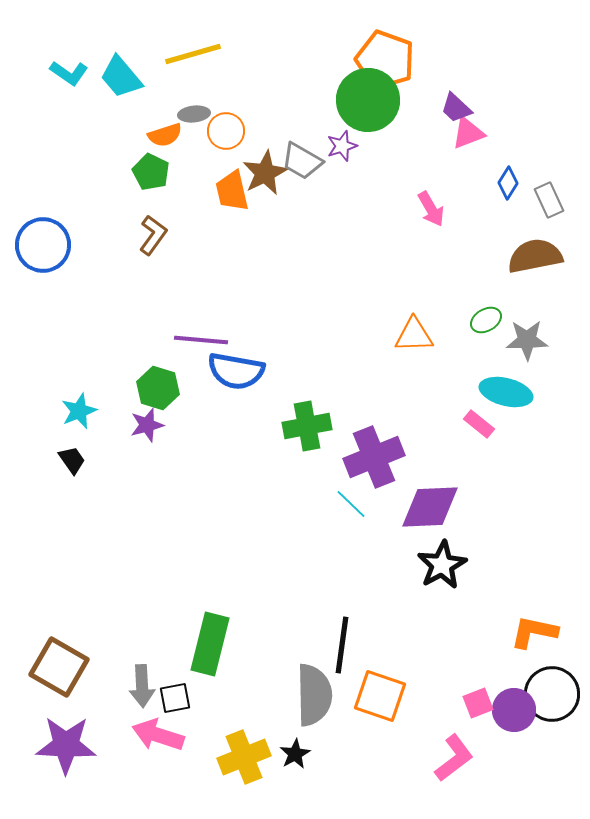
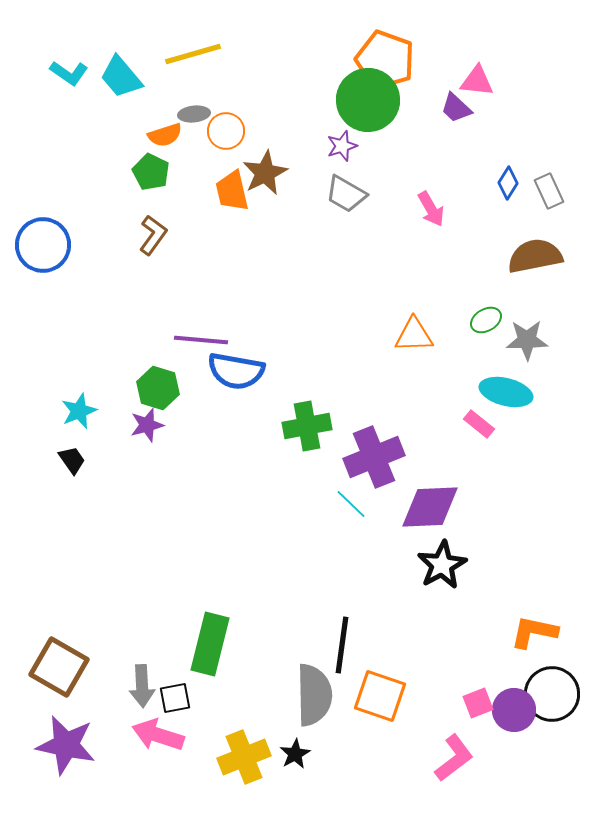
pink triangle at (468, 133): moved 9 px right, 52 px up; rotated 27 degrees clockwise
gray trapezoid at (302, 161): moved 44 px right, 33 px down
gray rectangle at (549, 200): moved 9 px up
purple star at (66, 745): rotated 10 degrees clockwise
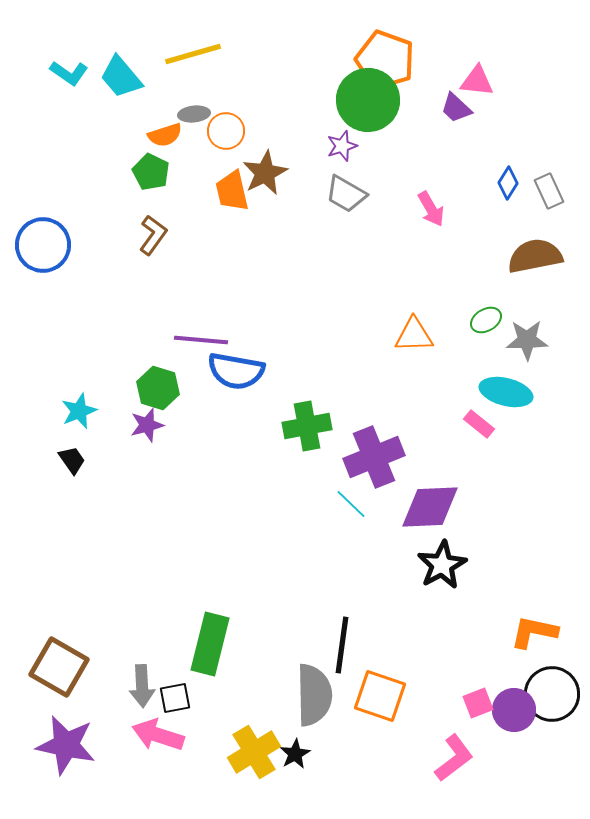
yellow cross at (244, 757): moved 10 px right, 5 px up; rotated 9 degrees counterclockwise
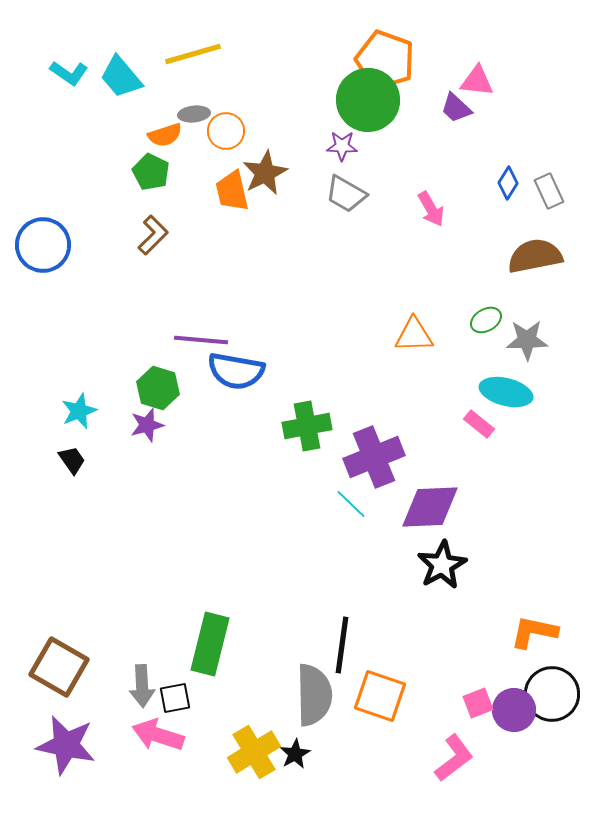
purple star at (342, 146): rotated 20 degrees clockwise
brown L-shape at (153, 235): rotated 9 degrees clockwise
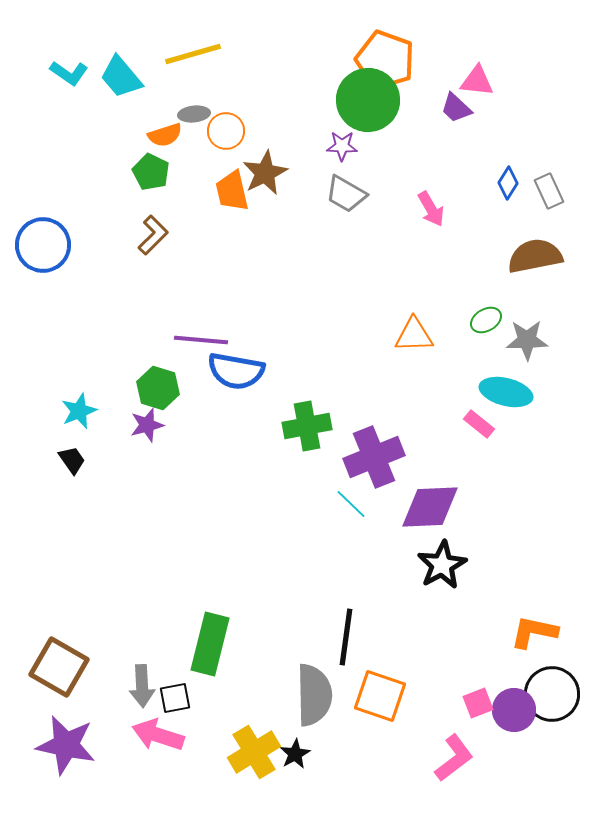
black line at (342, 645): moved 4 px right, 8 px up
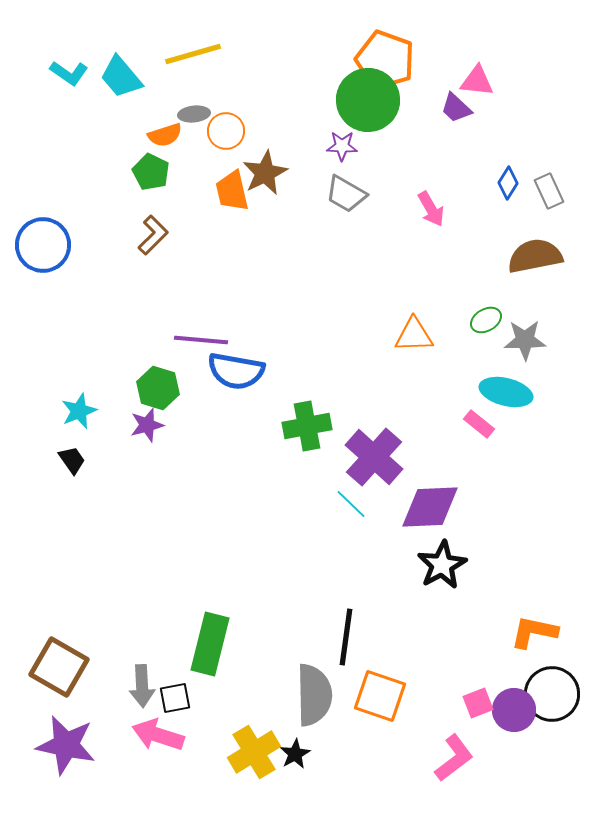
gray star at (527, 340): moved 2 px left
purple cross at (374, 457): rotated 26 degrees counterclockwise
